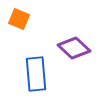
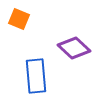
blue rectangle: moved 2 px down
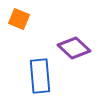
blue rectangle: moved 4 px right
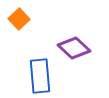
orange square: rotated 25 degrees clockwise
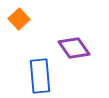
purple diamond: rotated 12 degrees clockwise
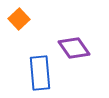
blue rectangle: moved 3 px up
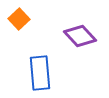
purple diamond: moved 6 px right, 12 px up; rotated 8 degrees counterclockwise
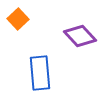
orange square: moved 1 px left
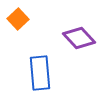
purple diamond: moved 1 px left, 2 px down
